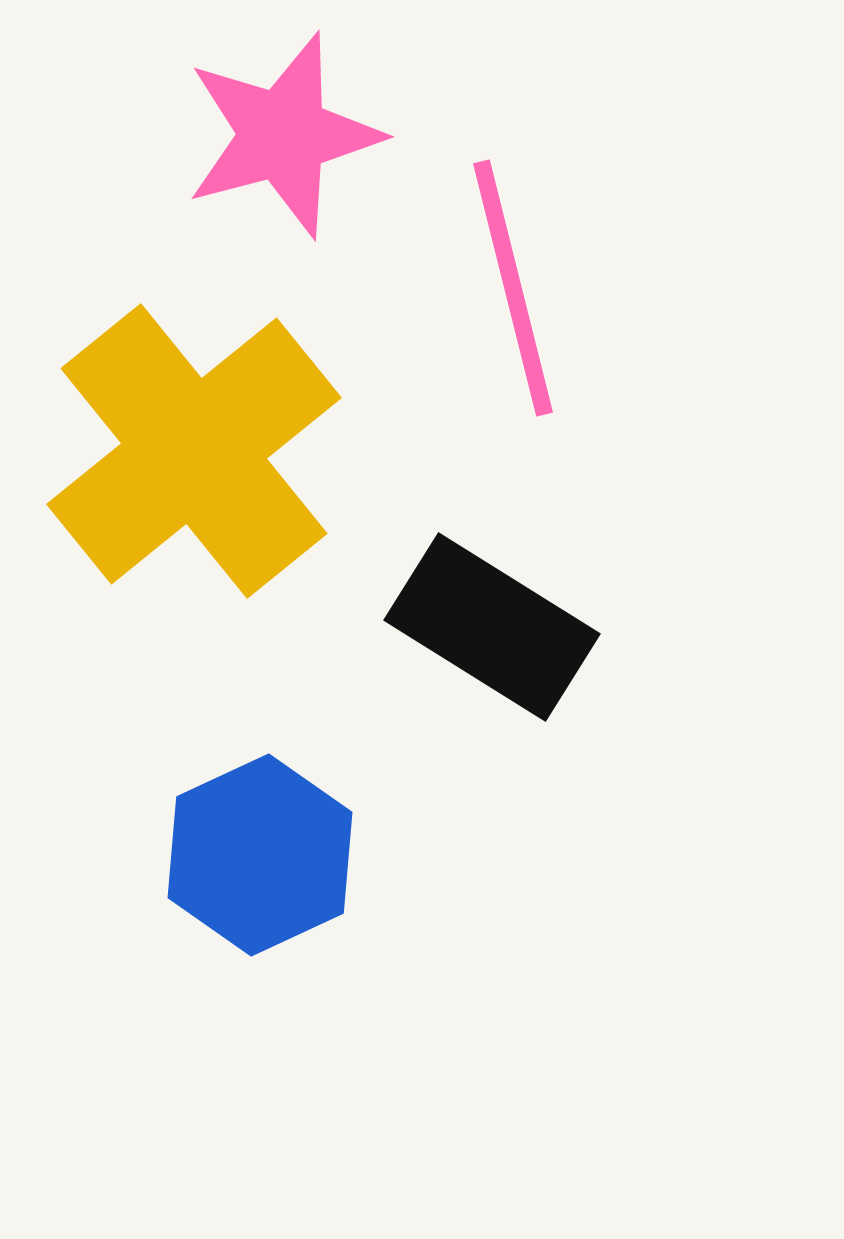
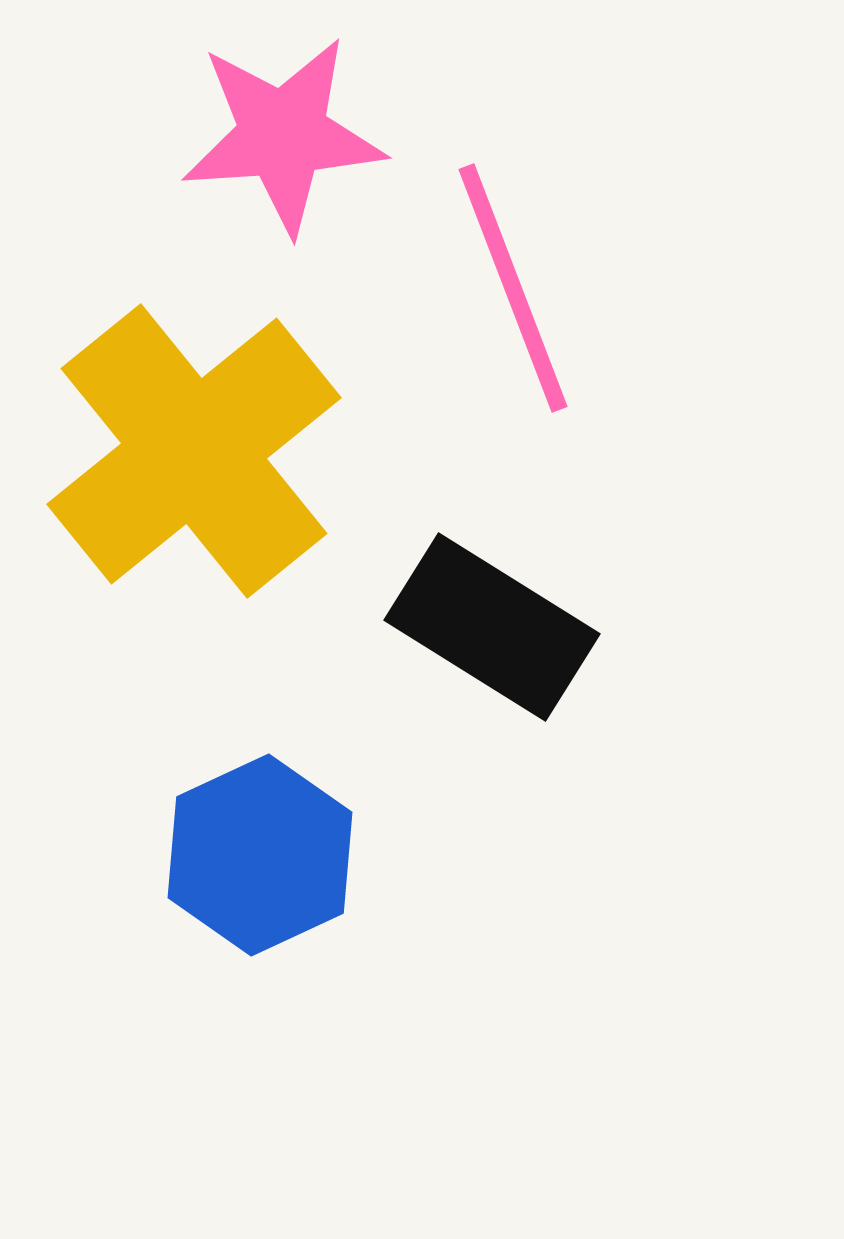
pink star: rotated 11 degrees clockwise
pink line: rotated 7 degrees counterclockwise
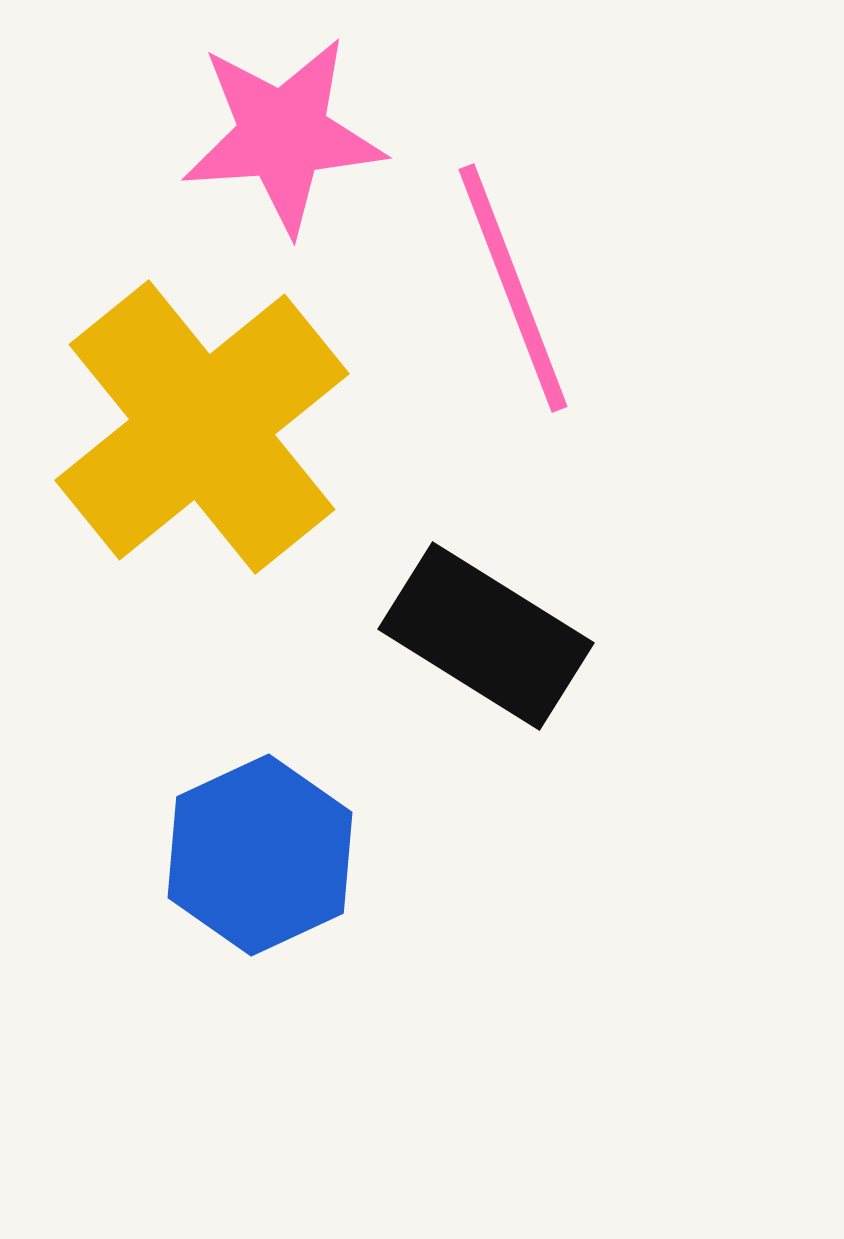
yellow cross: moved 8 px right, 24 px up
black rectangle: moved 6 px left, 9 px down
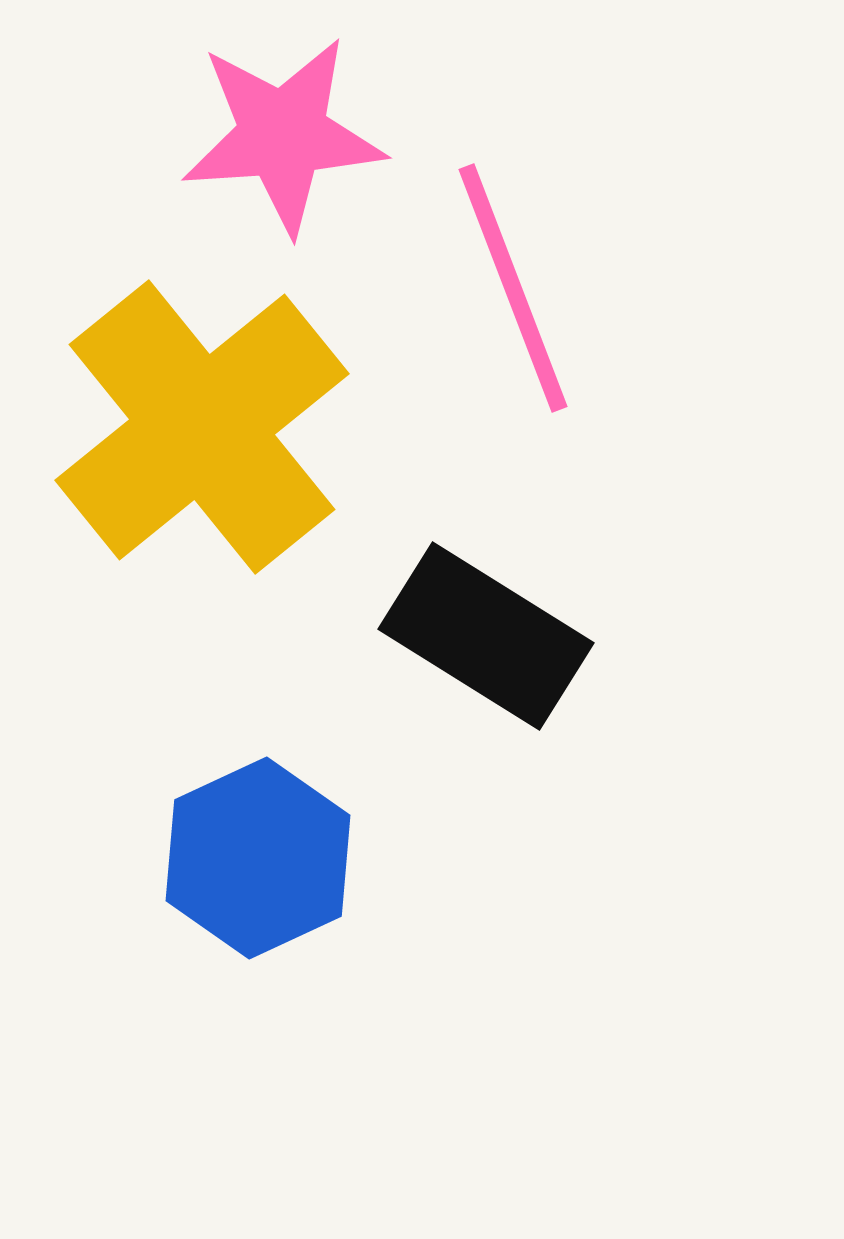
blue hexagon: moved 2 px left, 3 px down
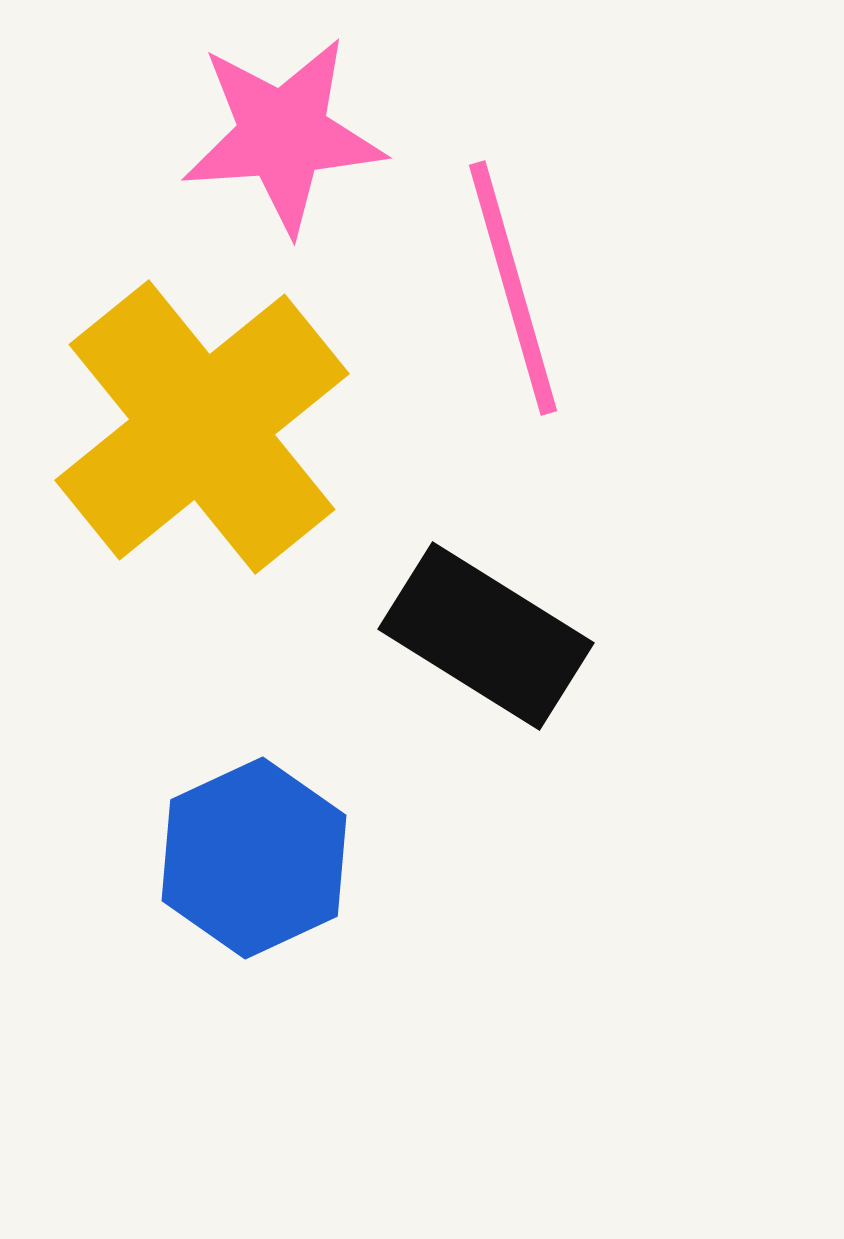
pink line: rotated 5 degrees clockwise
blue hexagon: moved 4 px left
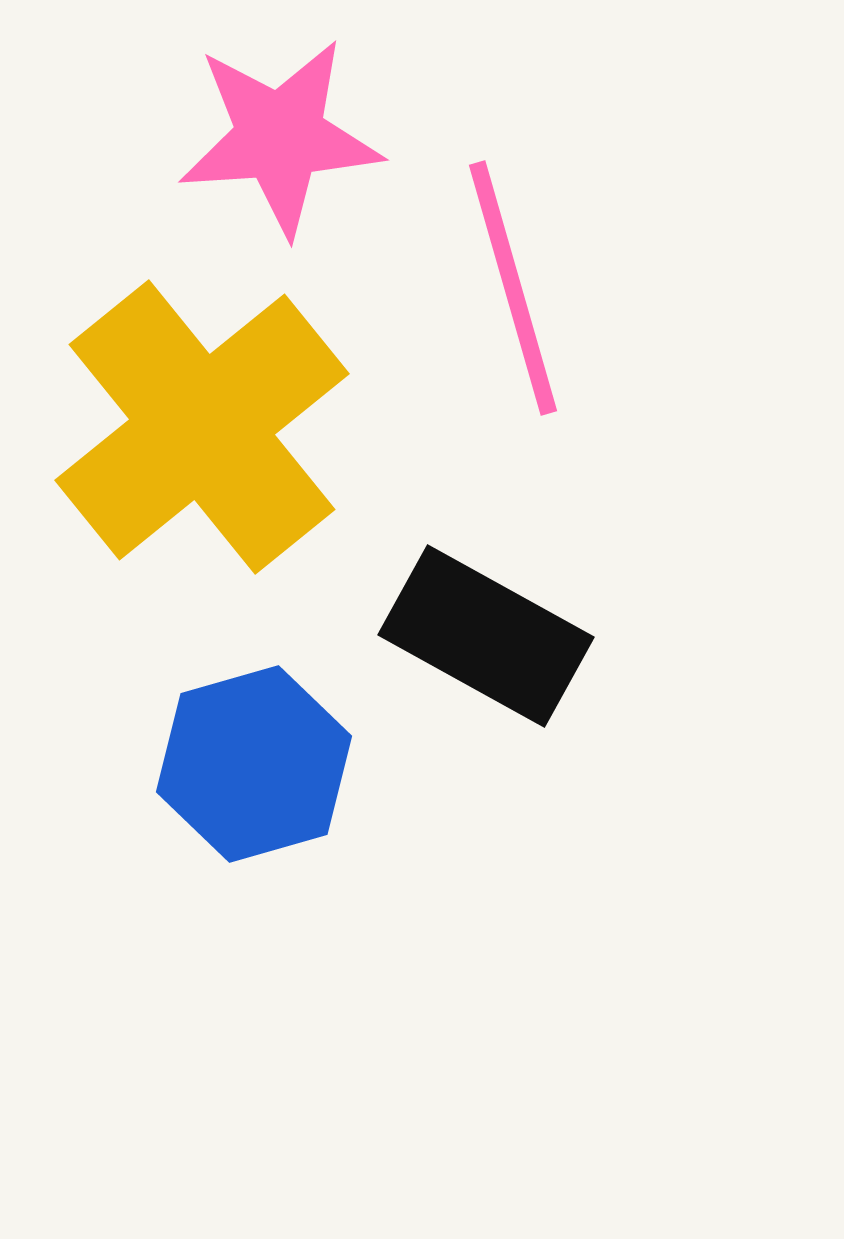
pink star: moved 3 px left, 2 px down
black rectangle: rotated 3 degrees counterclockwise
blue hexagon: moved 94 px up; rotated 9 degrees clockwise
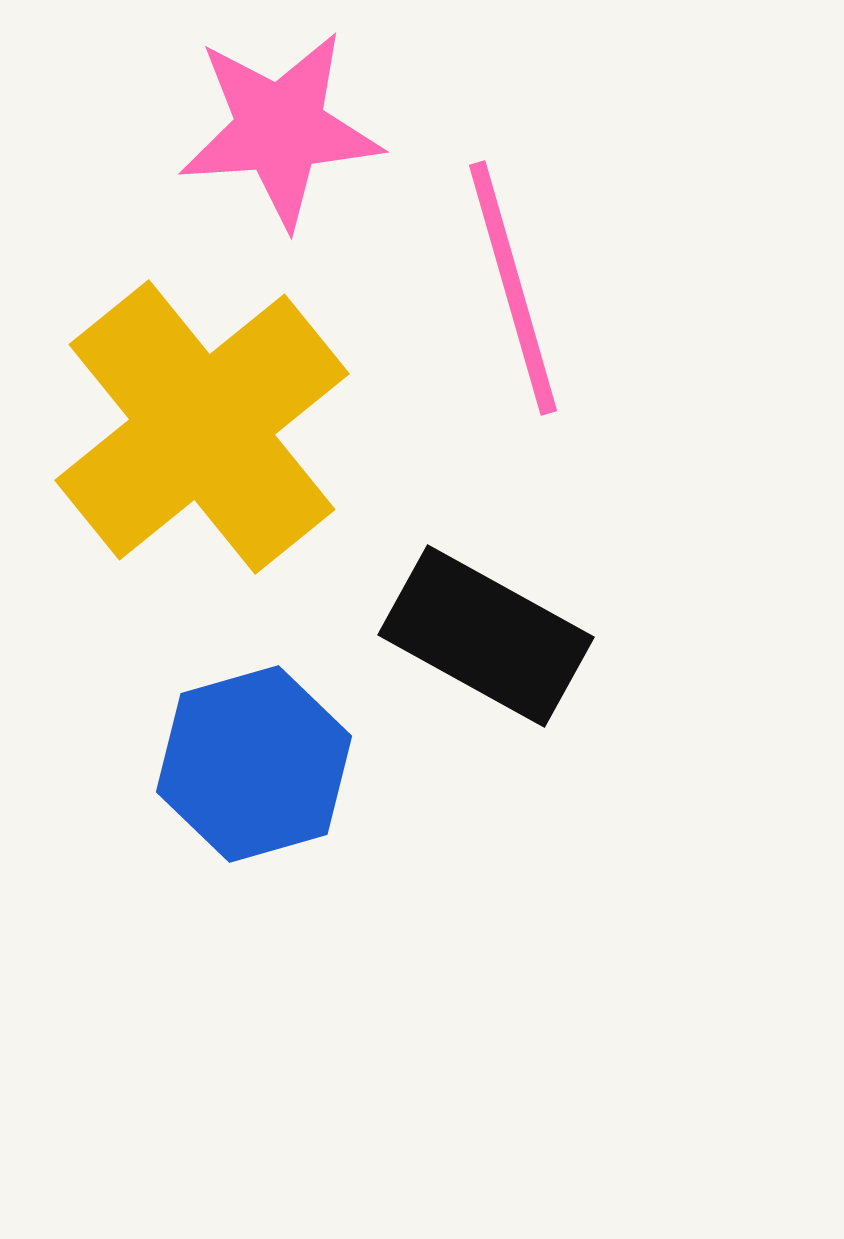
pink star: moved 8 px up
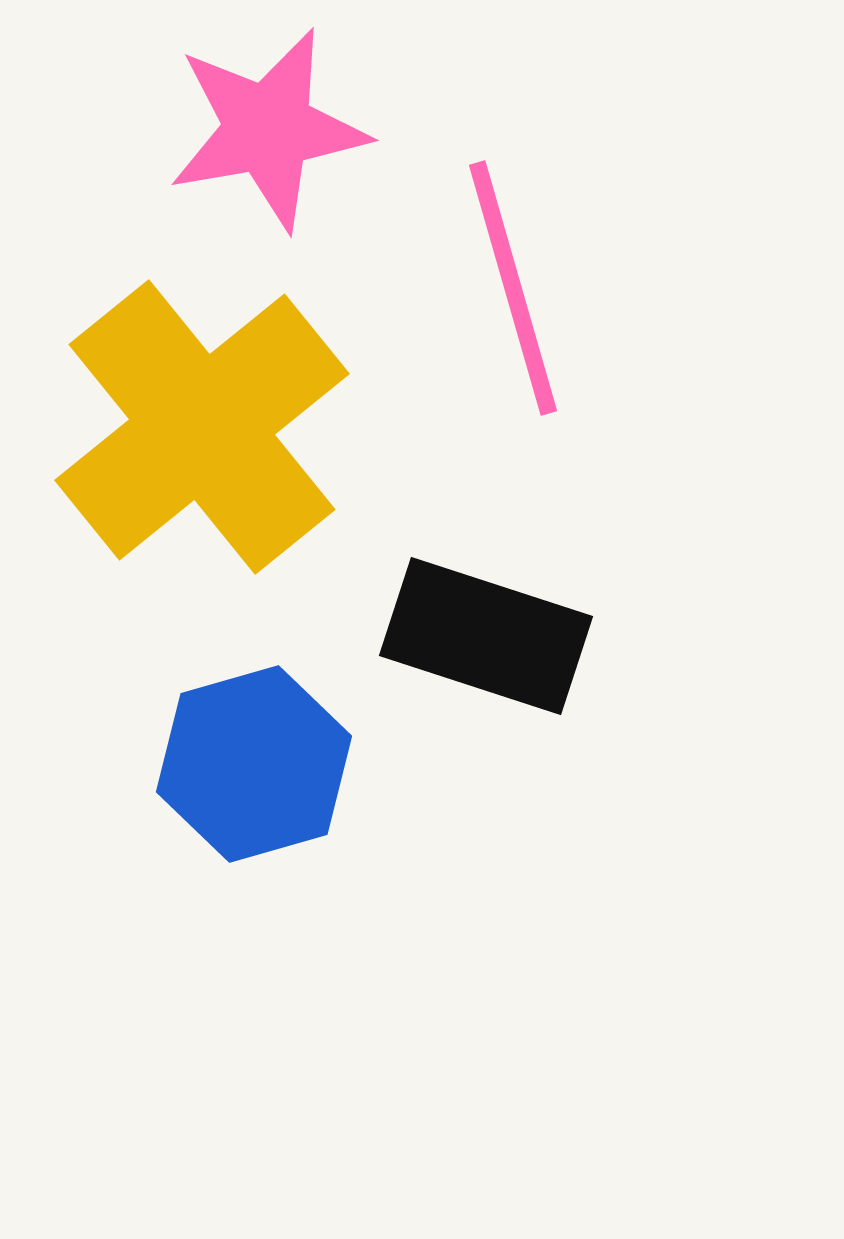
pink star: moved 12 px left; rotated 6 degrees counterclockwise
black rectangle: rotated 11 degrees counterclockwise
